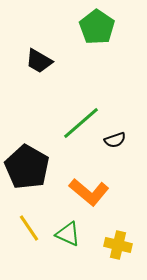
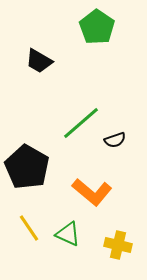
orange L-shape: moved 3 px right
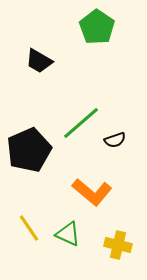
black pentagon: moved 2 px right, 17 px up; rotated 18 degrees clockwise
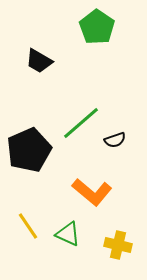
yellow line: moved 1 px left, 2 px up
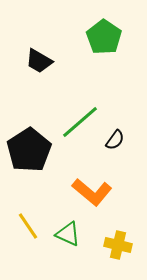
green pentagon: moved 7 px right, 10 px down
green line: moved 1 px left, 1 px up
black semicircle: rotated 35 degrees counterclockwise
black pentagon: rotated 9 degrees counterclockwise
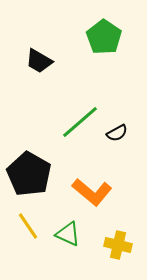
black semicircle: moved 2 px right, 7 px up; rotated 25 degrees clockwise
black pentagon: moved 24 px down; rotated 9 degrees counterclockwise
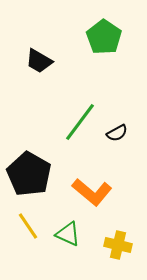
green line: rotated 12 degrees counterclockwise
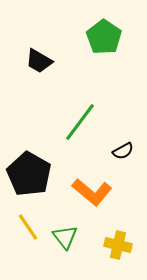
black semicircle: moved 6 px right, 18 px down
yellow line: moved 1 px down
green triangle: moved 3 px left, 3 px down; rotated 28 degrees clockwise
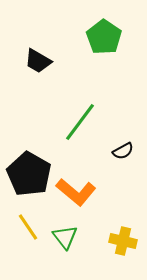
black trapezoid: moved 1 px left
orange L-shape: moved 16 px left
yellow cross: moved 5 px right, 4 px up
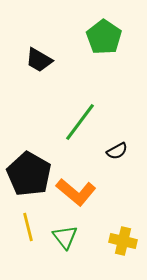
black trapezoid: moved 1 px right, 1 px up
black semicircle: moved 6 px left
yellow line: rotated 20 degrees clockwise
